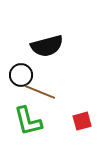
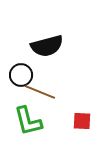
red square: rotated 18 degrees clockwise
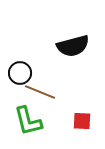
black semicircle: moved 26 px right
black circle: moved 1 px left, 2 px up
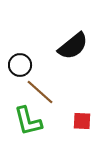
black semicircle: rotated 24 degrees counterclockwise
black circle: moved 8 px up
brown line: rotated 20 degrees clockwise
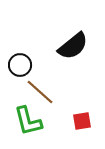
red square: rotated 12 degrees counterclockwise
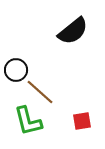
black semicircle: moved 15 px up
black circle: moved 4 px left, 5 px down
